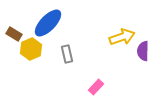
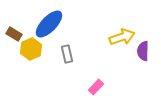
blue ellipse: moved 1 px right, 1 px down
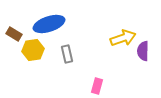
blue ellipse: rotated 28 degrees clockwise
yellow arrow: moved 1 px right, 1 px down
yellow hexagon: moved 2 px right, 1 px down; rotated 15 degrees clockwise
pink rectangle: moved 1 px right, 1 px up; rotated 28 degrees counterclockwise
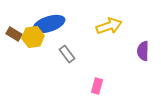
yellow arrow: moved 14 px left, 12 px up
yellow hexagon: moved 13 px up
gray rectangle: rotated 24 degrees counterclockwise
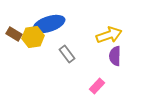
yellow arrow: moved 9 px down
purple semicircle: moved 28 px left, 5 px down
pink rectangle: rotated 28 degrees clockwise
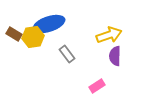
pink rectangle: rotated 14 degrees clockwise
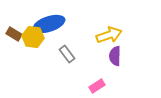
yellow hexagon: rotated 15 degrees clockwise
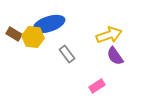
purple semicircle: rotated 36 degrees counterclockwise
